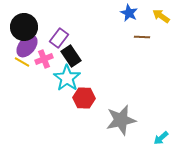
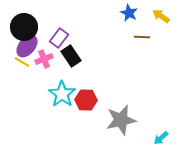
cyan star: moved 5 px left, 16 px down
red hexagon: moved 2 px right, 2 px down
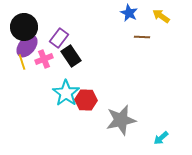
yellow line: rotated 42 degrees clockwise
cyan star: moved 4 px right, 1 px up
